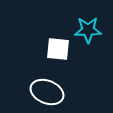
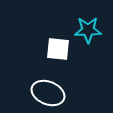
white ellipse: moved 1 px right, 1 px down
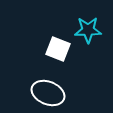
white square: rotated 15 degrees clockwise
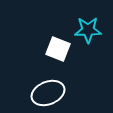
white ellipse: rotated 44 degrees counterclockwise
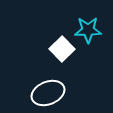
white square: moved 4 px right; rotated 25 degrees clockwise
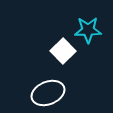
white square: moved 1 px right, 2 px down
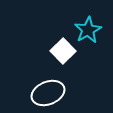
cyan star: rotated 28 degrees counterclockwise
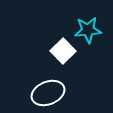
cyan star: rotated 24 degrees clockwise
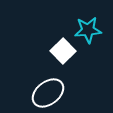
white ellipse: rotated 16 degrees counterclockwise
